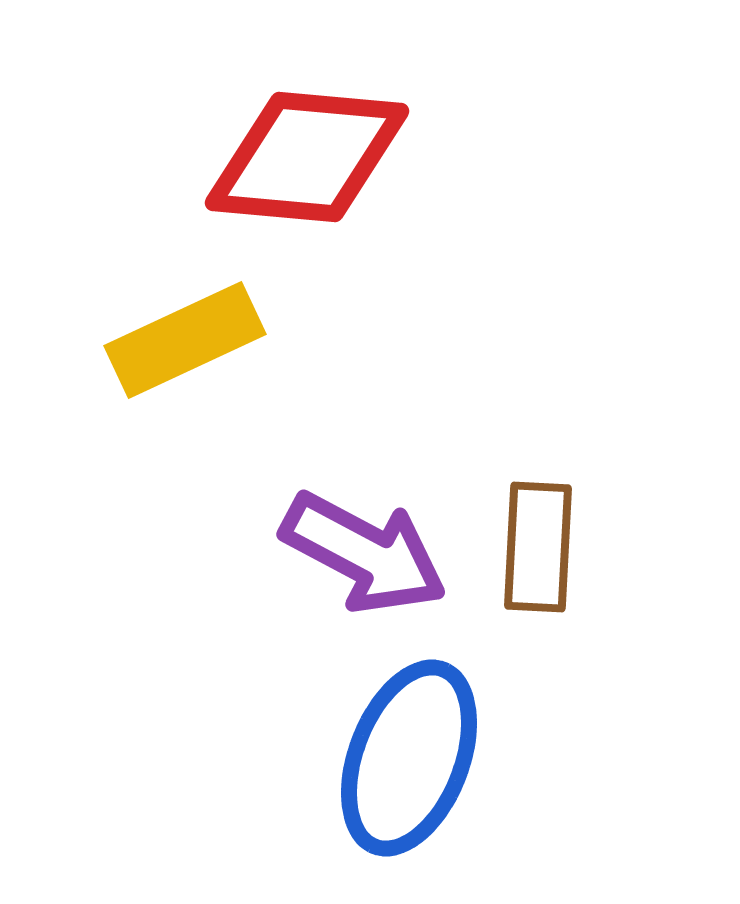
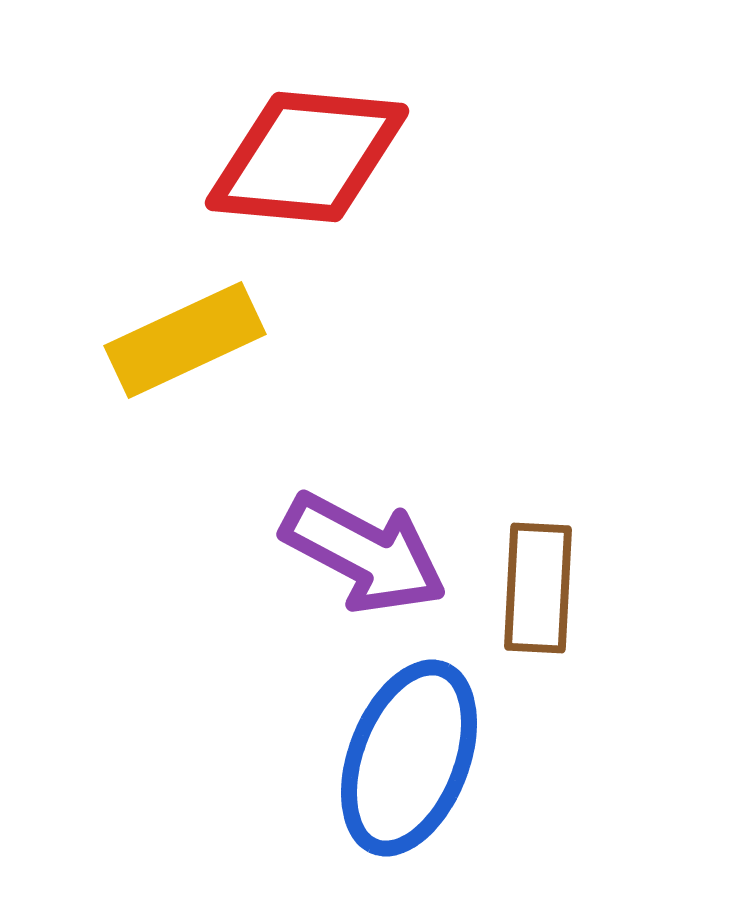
brown rectangle: moved 41 px down
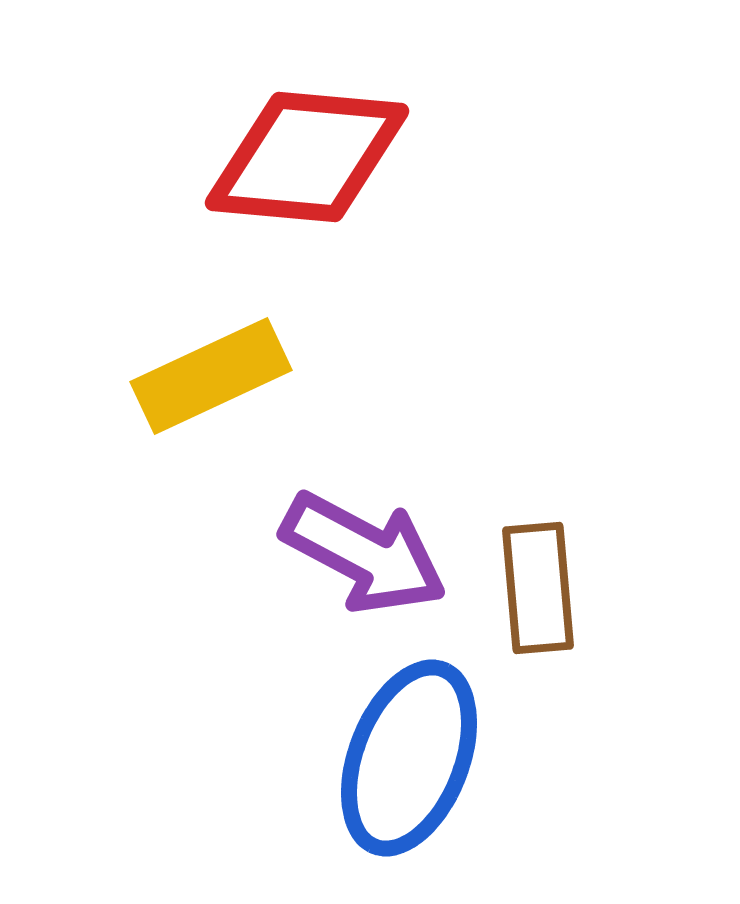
yellow rectangle: moved 26 px right, 36 px down
brown rectangle: rotated 8 degrees counterclockwise
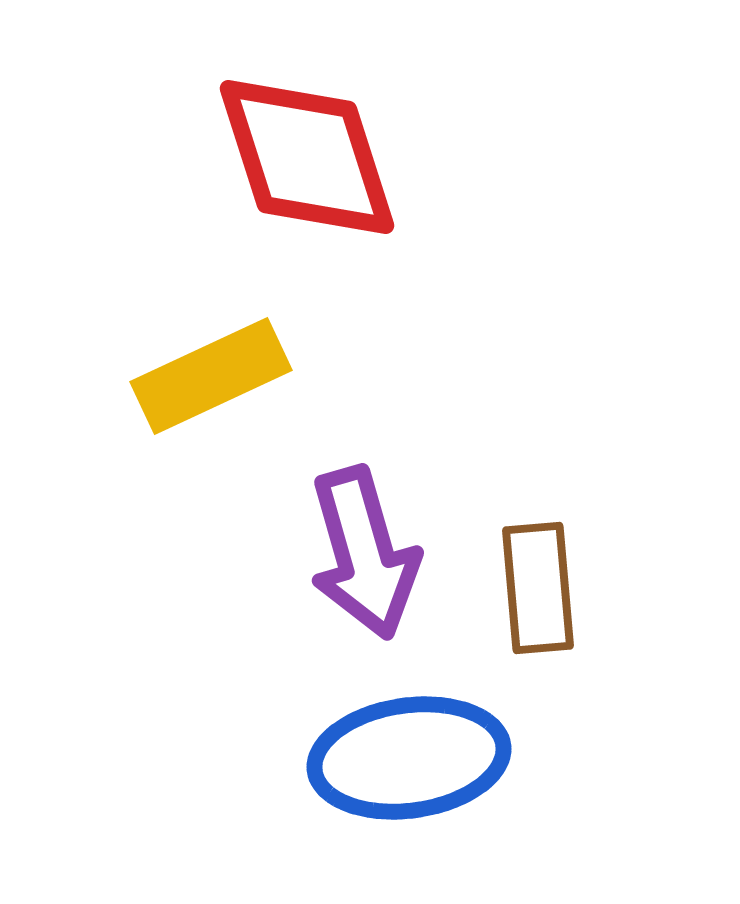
red diamond: rotated 67 degrees clockwise
purple arrow: rotated 46 degrees clockwise
blue ellipse: rotated 61 degrees clockwise
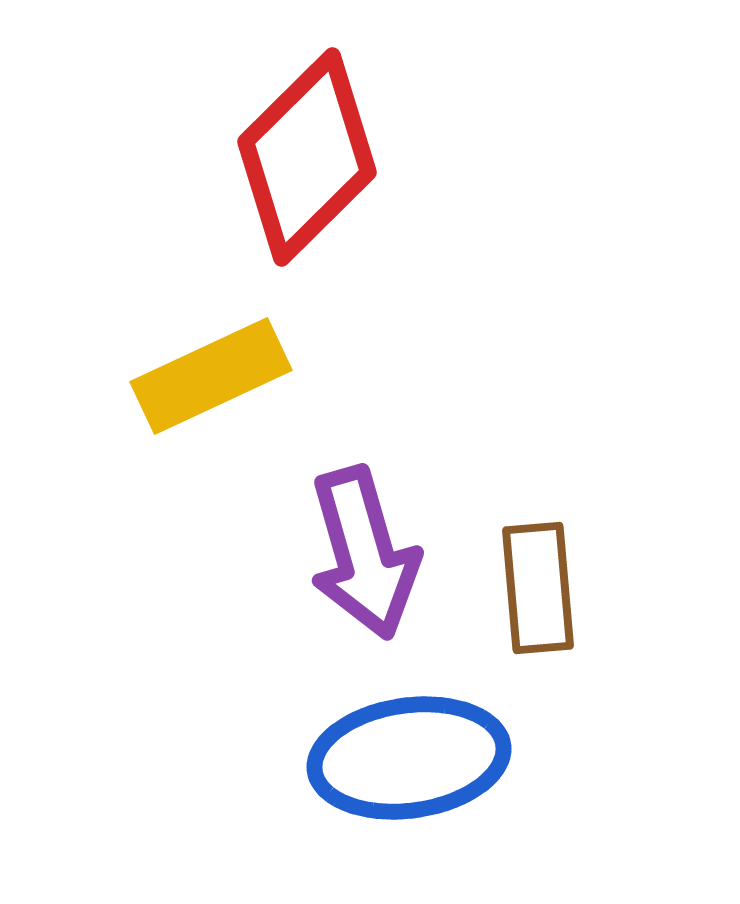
red diamond: rotated 63 degrees clockwise
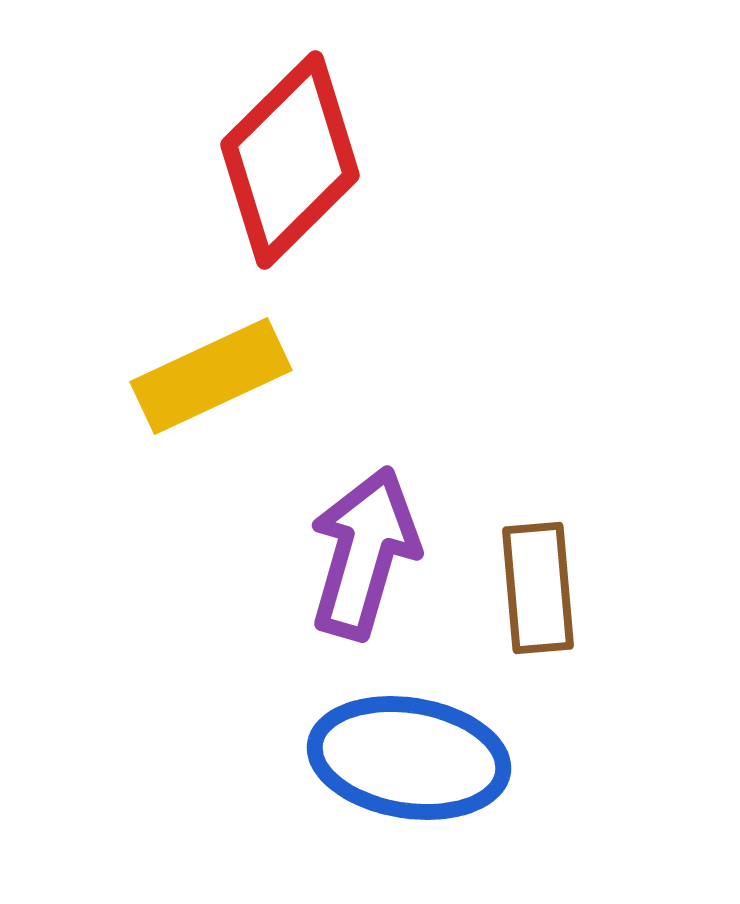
red diamond: moved 17 px left, 3 px down
purple arrow: rotated 148 degrees counterclockwise
blue ellipse: rotated 17 degrees clockwise
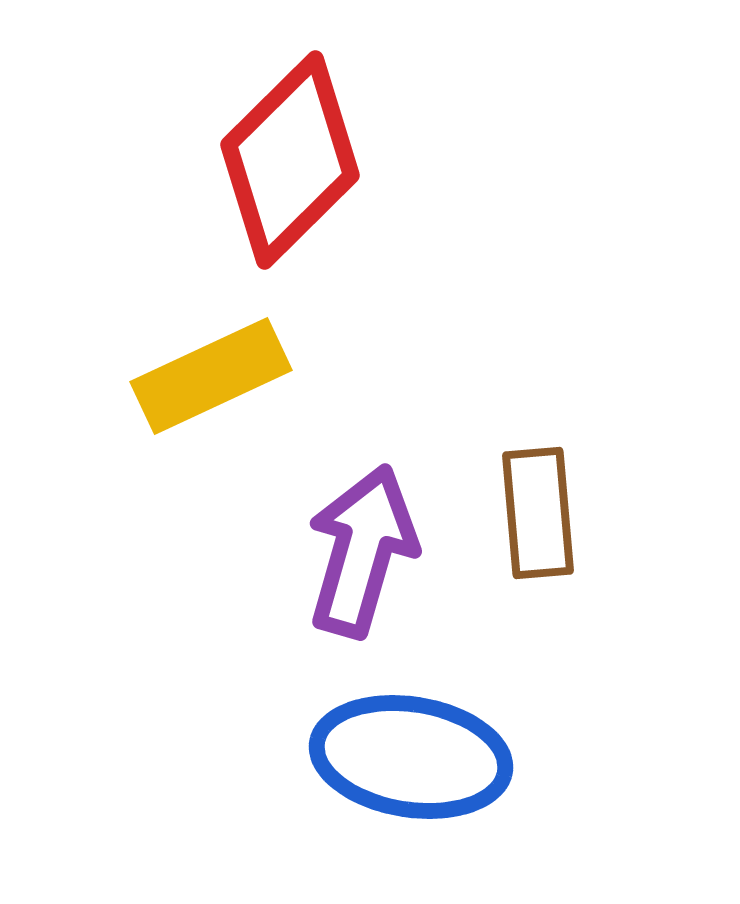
purple arrow: moved 2 px left, 2 px up
brown rectangle: moved 75 px up
blue ellipse: moved 2 px right, 1 px up
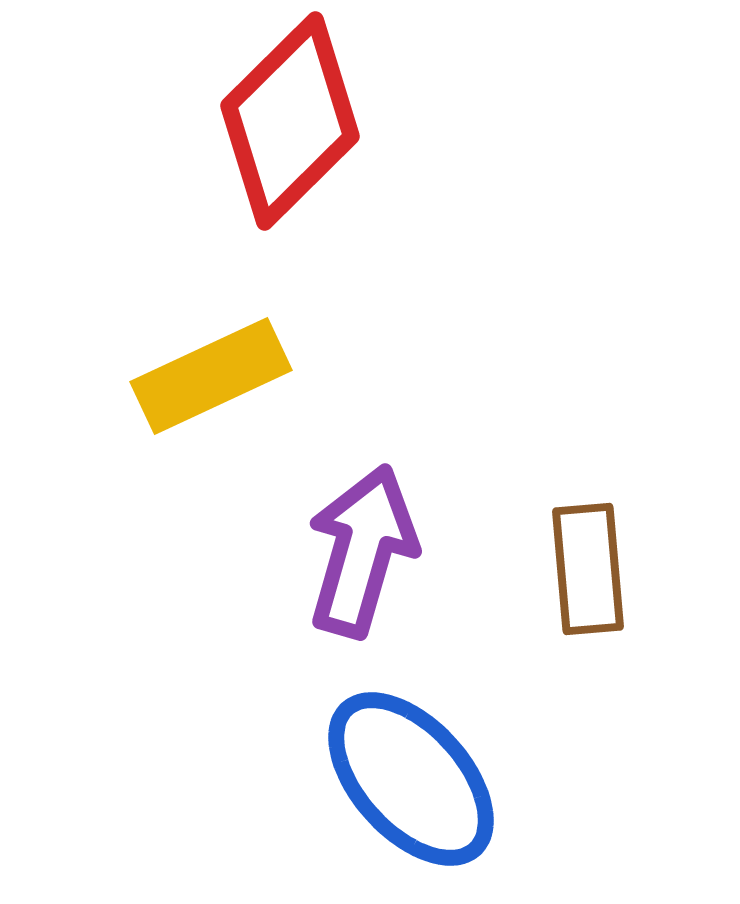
red diamond: moved 39 px up
brown rectangle: moved 50 px right, 56 px down
blue ellipse: moved 22 px down; rotated 39 degrees clockwise
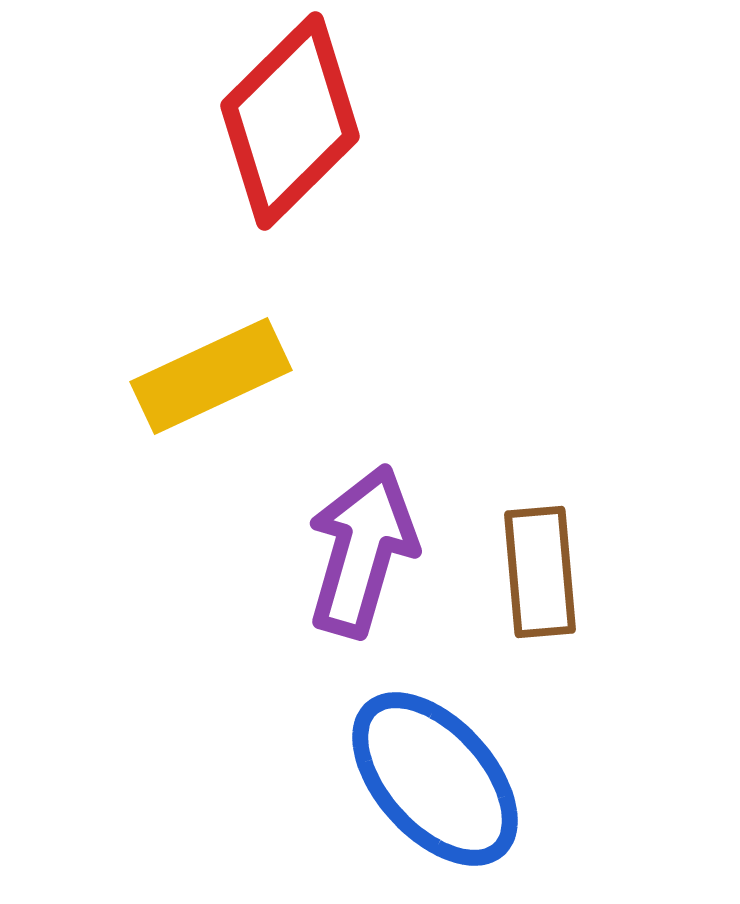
brown rectangle: moved 48 px left, 3 px down
blue ellipse: moved 24 px right
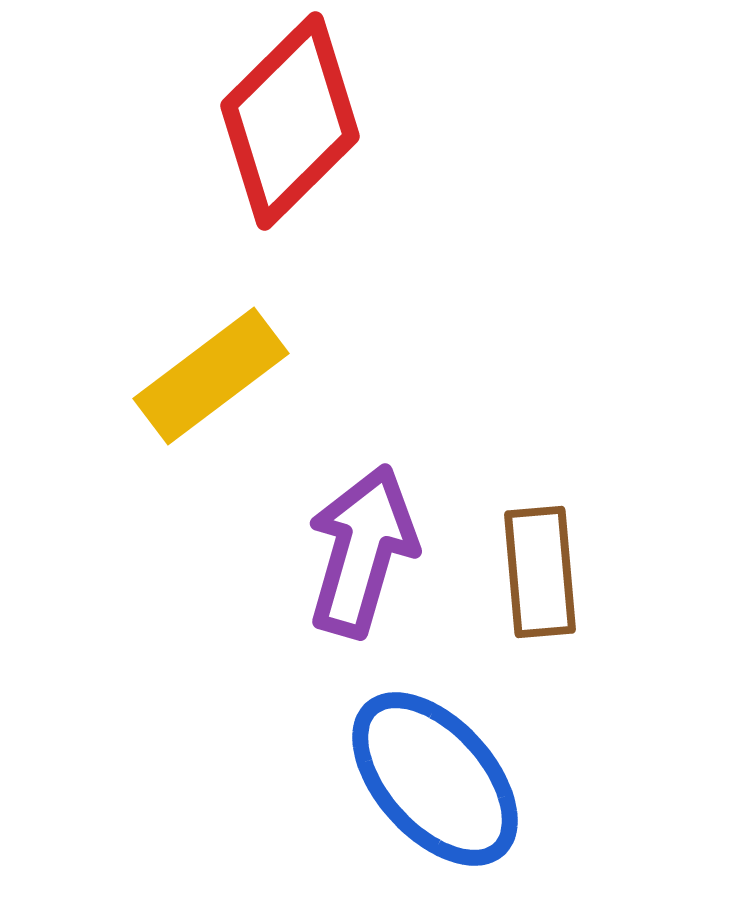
yellow rectangle: rotated 12 degrees counterclockwise
